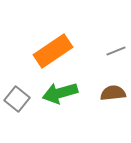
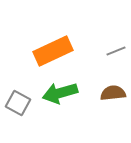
orange rectangle: rotated 9 degrees clockwise
gray square: moved 1 px right, 4 px down; rotated 10 degrees counterclockwise
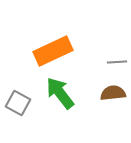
gray line: moved 1 px right, 11 px down; rotated 18 degrees clockwise
green arrow: rotated 68 degrees clockwise
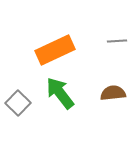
orange rectangle: moved 2 px right, 1 px up
gray line: moved 21 px up
gray square: rotated 15 degrees clockwise
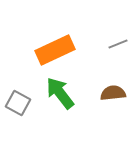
gray line: moved 1 px right, 3 px down; rotated 18 degrees counterclockwise
gray square: rotated 15 degrees counterclockwise
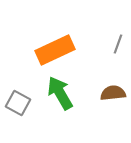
gray line: rotated 48 degrees counterclockwise
green arrow: rotated 8 degrees clockwise
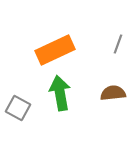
green arrow: rotated 20 degrees clockwise
gray square: moved 5 px down
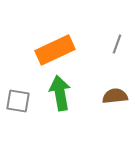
gray line: moved 1 px left
brown semicircle: moved 2 px right, 3 px down
gray square: moved 7 px up; rotated 20 degrees counterclockwise
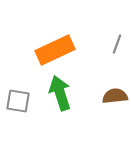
green arrow: rotated 8 degrees counterclockwise
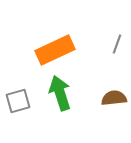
brown semicircle: moved 1 px left, 2 px down
gray square: rotated 25 degrees counterclockwise
